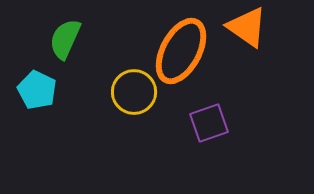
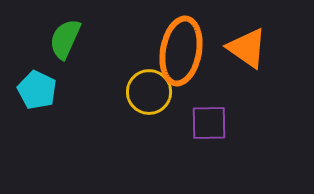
orange triangle: moved 21 px down
orange ellipse: rotated 18 degrees counterclockwise
yellow circle: moved 15 px right
purple square: rotated 18 degrees clockwise
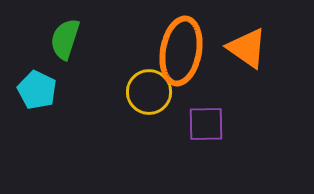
green semicircle: rotated 6 degrees counterclockwise
purple square: moved 3 px left, 1 px down
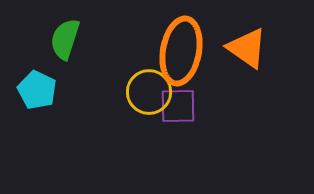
purple square: moved 28 px left, 18 px up
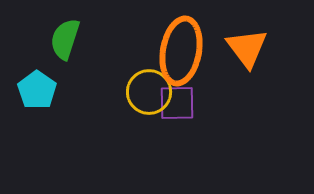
orange triangle: rotated 18 degrees clockwise
cyan pentagon: rotated 9 degrees clockwise
purple square: moved 1 px left, 3 px up
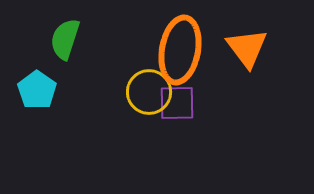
orange ellipse: moved 1 px left, 1 px up
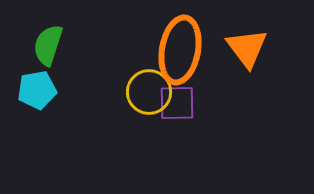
green semicircle: moved 17 px left, 6 px down
cyan pentagon: rotated 27 degrees clockwise
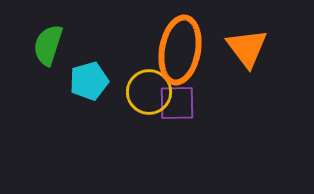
cyan pentagon: moved 52 px right, 9 px up; rotated 6 degrees counterclockwise
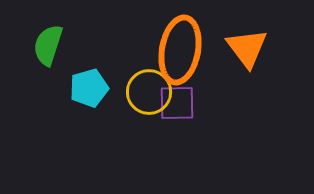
cyan pentagon: moved 7 px down
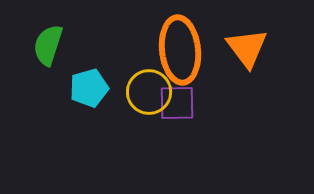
orange ellipse: rotated 16 degrees counterclockwise
